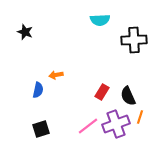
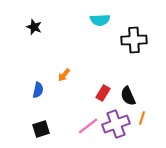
black star: moved 9 px right, 5 px up
orange arrow: moved 8 px right; rotated 40 degrees counterclockwise
red rectangle: moved 1 px right, 1 px down
orange line: moved 2 px right, 1 px down
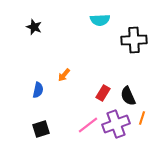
pink line: moved 1 px up
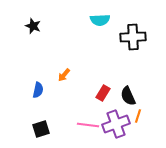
black star: moved 1 px left, 1 px up
black cross: moved 1 px left, 3 px up
orange line: moved 4 px left, 2 px up
pink line: rotated 45 degrees clockwise
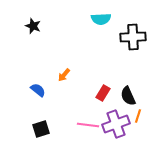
cyan semicircle: moved 1 px right, 1 px up
blue semicircle: rotated 63 degrees counterclockwise
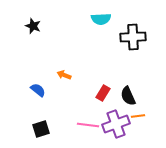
orange arrow: rotated 72 degrees clockwise
orange line: rotated 64 degrees clockwise
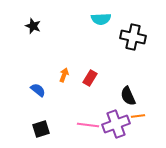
black cross: rotated 15 degrees clockwise
orange arrow: rotated 88 degrees clockwise
red rectangle: moved 13 px left, 15 px up
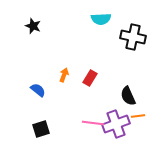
pink line: moved 5 px right, 2 px up
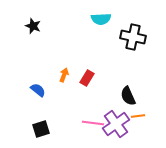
red rectangle: moved 3 px left
purple cross: rotated 16 degrees counterclockwise
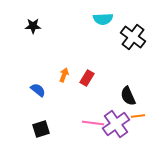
cyan semicircle: moved 2 px right
black star: rotated 21 degrees counterclockwise
black cross: rotated 25 degrees clockwise
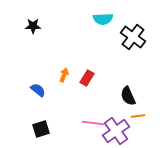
purple cross: moved 7 px down
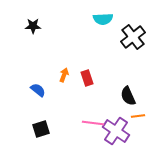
black cross: rotated 15 degrees clockwise
red rectangle: rotated 49 degrees counterclockwise
purple cross: rotated 20 degrees counterclockwise
